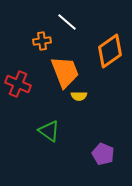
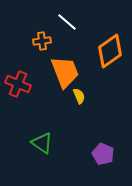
yellow semicircle: rotated 112 degrees counterclockwise
green triangle: moved 7 px left, 12 px down
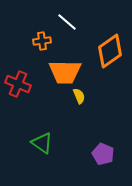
orange trapezoid: rotated 112 degrees clockwise
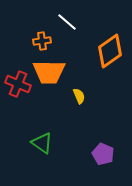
orange trapezoid: moved 16 px left
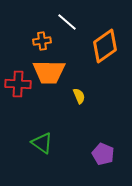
orange diamond: moved 5 px left, 5 px up
red cross: rotated 20 degrees counterclockwise
